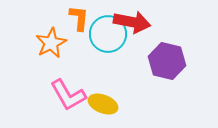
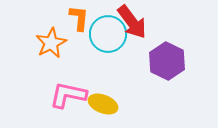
red arrow: rotated 42 degrees clockwise
purple hexagon: rotated 12 degrees clockwise
pink L-shape: rotated 132 degrees clockwise
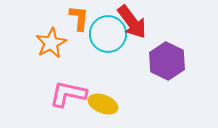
pink L-shape: moved 1 px up
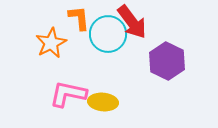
orange L-shape: rotated 12 degrees counterclockwise
yellow ellipse: moved 2 px up; rotated 16 degrees counterclockwise
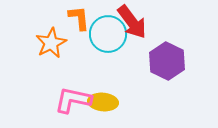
pink L-shape: moved 5 px right, 6 px down
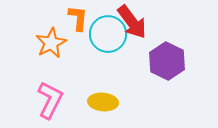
orange L-shape: moved 1 px left; rotated 12 degrees clockwise
pink L-shape: moved 23 px left; rotated 105 degrees clockwise
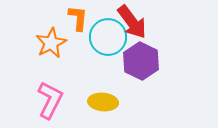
cyan circle: moved 3 px down
purple hexagon: moved 26 px left
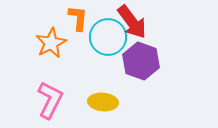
purple hexagon: rotated 6 degrees counterclockwise
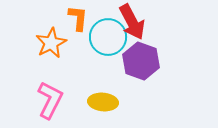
red arrow: rotated 9 degrees clockwise
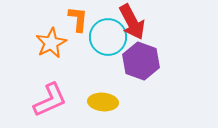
orange L-shape: moved 1 px down
pink L-shape: rotated 39 degrees clockwise
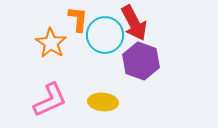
red arrow: moved 2 px right, 1 px down
cyan circle: moved 3 px left, 2 px up
orange star: rotated 12 degrees counterclockwise
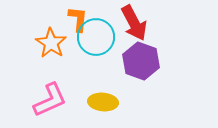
cyan circle: moved 9 px left, 2 px down
